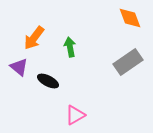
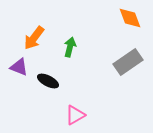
green arrow: rotated 24 degrees clockwise
purple triangle: rotated 18 degrees counterclockwise
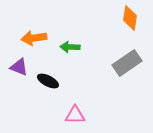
orange diamond: rotated 30 degrees clockwise
orange arrow: rotated 45 degrees clockwise
green arrow: rotated 102 degrees counterclockwise
gray rectangle: moved 1 px left, 1 px down
pink triangle: rotated 30 degrees clockwise
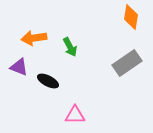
orange diamond: moved 1 px right, 1 px up
green arrow: rotated 120 degrees counterclockwise
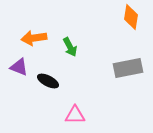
gray rectangle: moved 1 px right, 5 px down; rotated 24 degrees clockwise
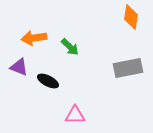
green arrow: rotated 18 degrees counterclockwise
